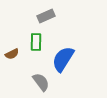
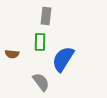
gray rectangle: rotated 60 degrees counterclockwise
green rectangle: moved 4 px right
brown semicircle: rotated 32 degrees clockwise
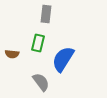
gray rectangle: moved 2 px up
green rectangle: moved 2 px left, 1 px down; rotated 12 degrees clockwise
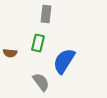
brown semicircle: moved 2 px left, 1 px up
blue semicircle: moved 1 px right, 2 px down
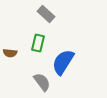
gray rectangle: rotated 54 degrees counterclockwise
blue semicircle: moved 1 px left, 1 px down
gray semicircle: moved 1 px right
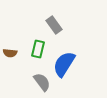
gray rectangle: moved 8 px right, 11 px down; rotated 12 degrees clockwise
green rectangle: moved 6 px down
blue semicircle: moved 1 px right, 2 px down
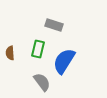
gray rectangle: rotated 36 degrees counterclockwise
brown semicircle: rotated 80 degrees clockwise
blue semicircle: moved 3 px up
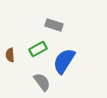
green rectangle: rotated 48 degrees clockwise
brown semicircle: moved 2 px down
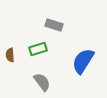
green rectangle: rotated 12 degrees clockwise
blue semicircle: moved 19 px right
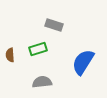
blue semicircle: moved 1 px down
gray semicircle: rotated 60 degrees counterclockwise
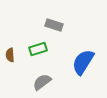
gray semicircle: rotated 30 degrees counterclockwise
